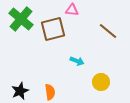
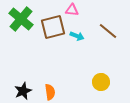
brown square: moved 2 px up
cyan arrow: moved 25 px up
black star: moved 3 px right
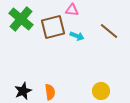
brown line: moved 1 px right
yellow circle: moved 9 px down
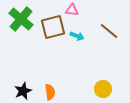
yellow circle: moved 2 px right, 2 px up
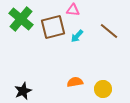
pink triangle: moved 1 px right
cyan arrow: rotated 112 degrees clockwise
orange semicircle: moved 25 px right, 10 px up; rotated 91 degrees counterclockwise
